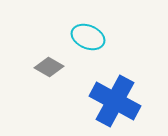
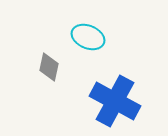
gray diamond: rotated 72 degrees clockwise
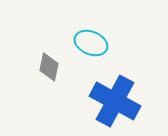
cyan ellipse: moved 3 px right, 6 px down
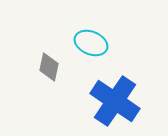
blue cross: rotated 6 degrees clockwise
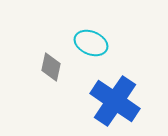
gray diamond: moved 2 px right
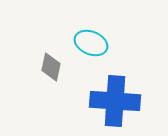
blue cross: rotated 30 degrees counterclockwise
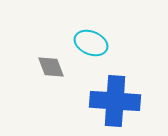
gray diamond: rotated 32 degrees counterclockwise
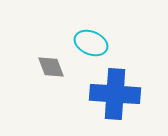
blue cross: moved 7 px up
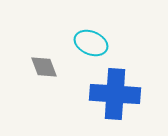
gray diamond: moved 7 px left
